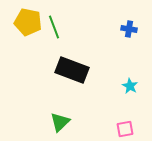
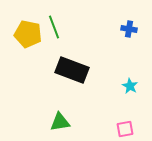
yellow pentagon: moved 12 px down
green triangle: rotated 35 degrees clockwise
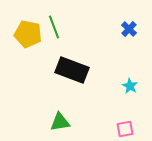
blue cross: rotated 35 degrees clockwise
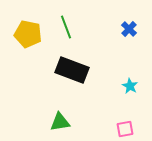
green line: moved 12 px right
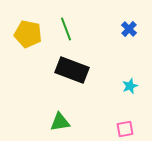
green line: moved 2 px down
cyan star: rotated 21 degrees clockwise
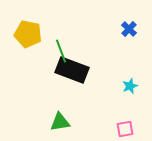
green line: moved 5 px left, 22 px down
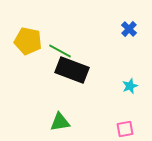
yellow pentagon: moved 7 px down
green line: moved 1 px left; rotated 40 degrees counterclockwise
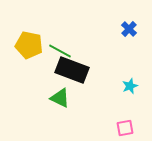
yellow pentagon: moved 1 px right, 4 px down
green triangle: moved 24 px up; rotated 35 degrees clockwise
pink square: moved 1 px up
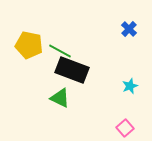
pink square: rotated 30 degrees counterclockwise
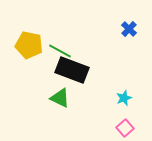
cyan star: moved 6 px left, 12 px down
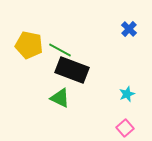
green line: moved 1 px up
cyan star: moved 3 px right, 4 px up
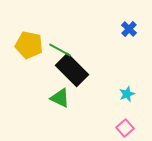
black rectangle: rotated 24 degrees clockwise
